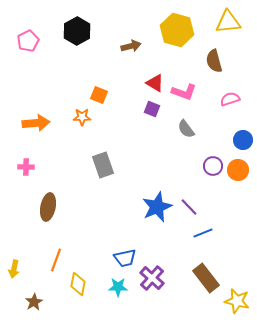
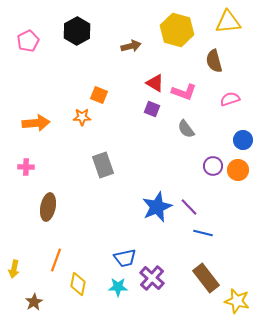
blue line: rotated 36 degrees clockwise
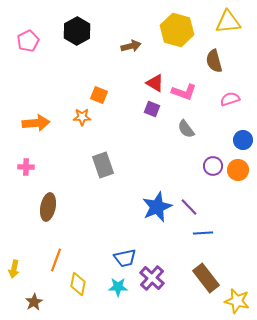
blue line: rotated 18 degrees counterclockwise
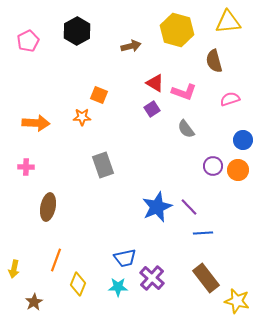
purple square: rotated 35 degrees clockwise
orange arrow: rotated 8 degrees clockwise
yellow diamond: rotated 10 degrees clockwise
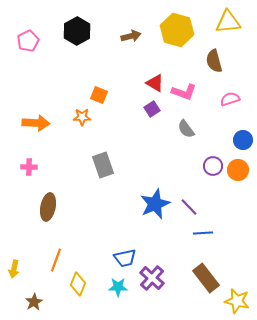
brown arrow: moved 10 px up
pink cross: moved 3 px right
blue star: moved 2 px left, 3 px up
